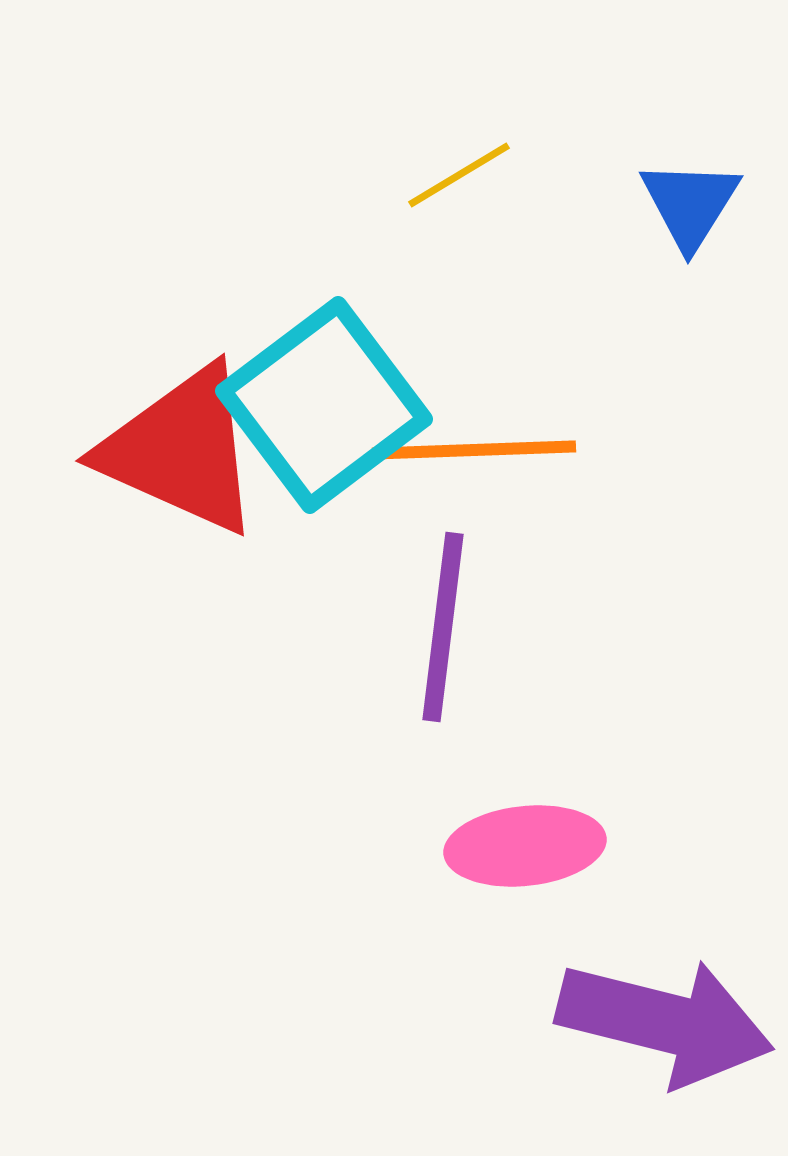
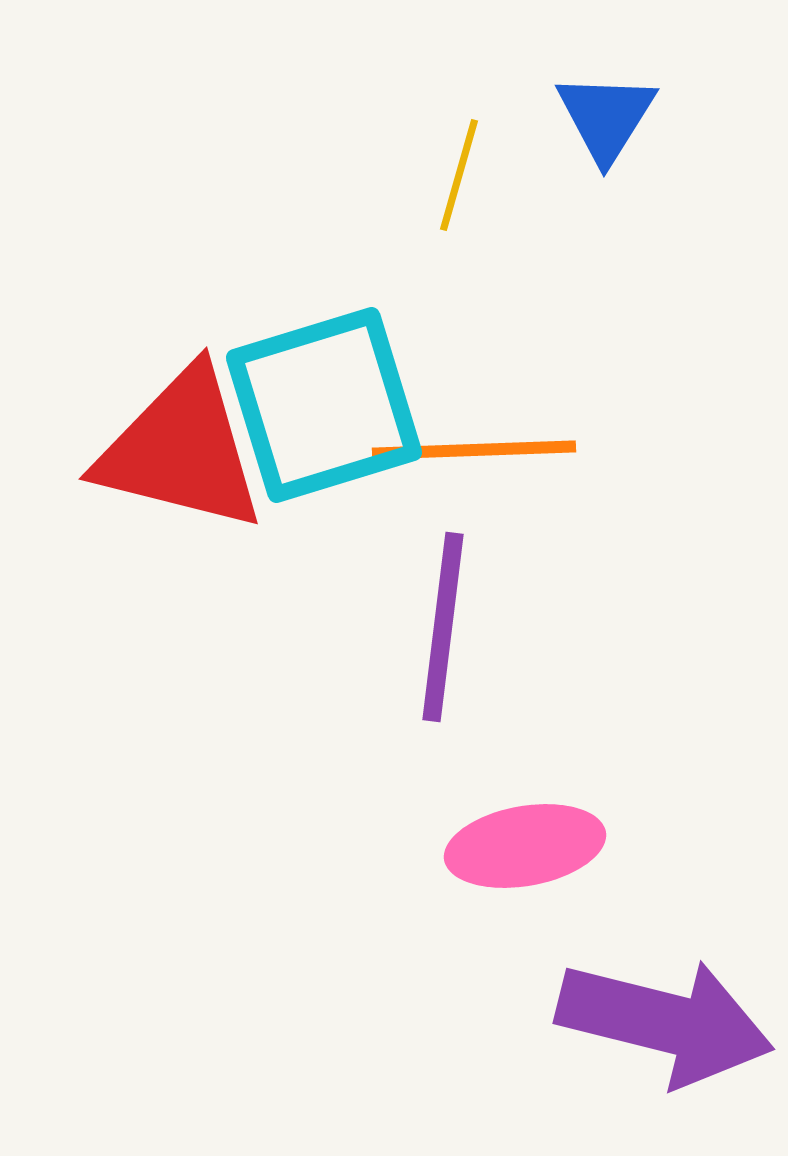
yellow line: rotated 43 degrees counterclockwise
blue triangle: moved 84 px left, 87 px up
cyan square: rotated 20 degrees clockwise
red triangle: rotated 10 degrees counterclockwise
pink ellipse: rotated 4 degrees counterclockwise
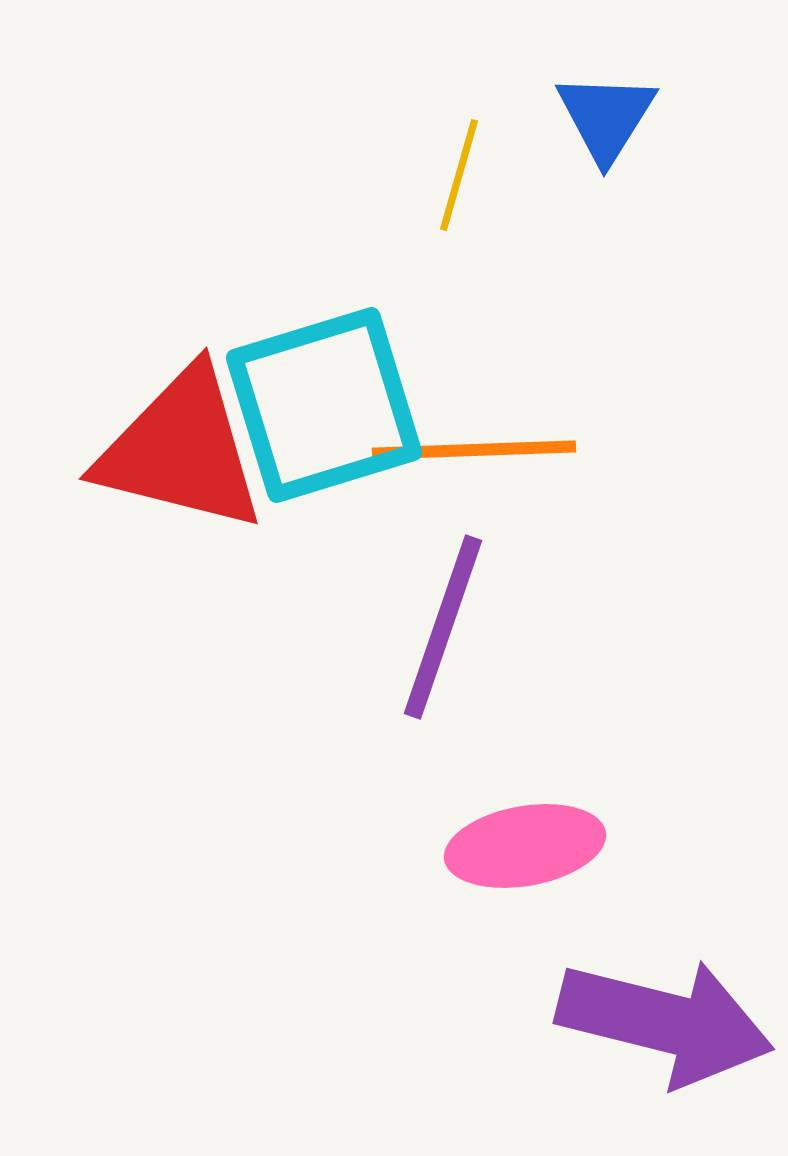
purple line: rotated 12 degrees clockwise
